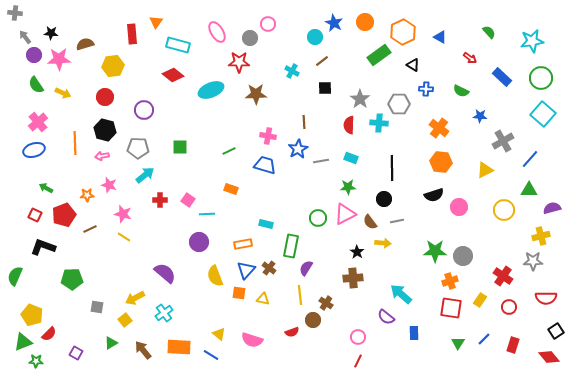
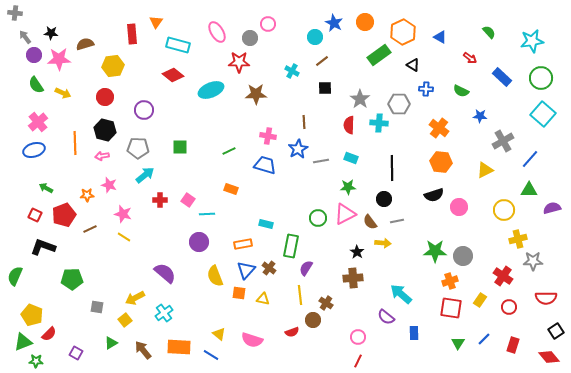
yellow cross at (541, 236): moved 23 px left, 3 px down
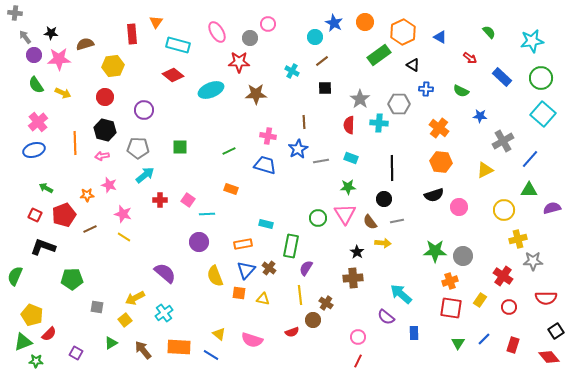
pink triangle at (345, 214): rotated 35 degrees counterclockwise
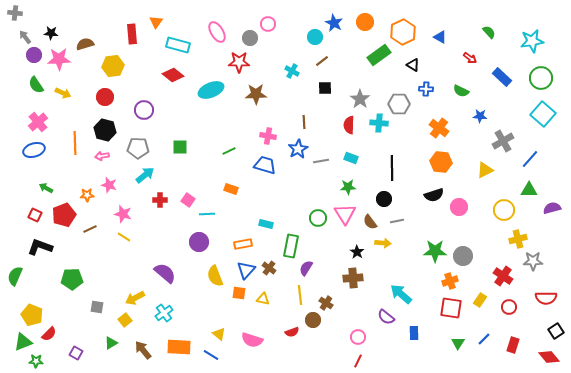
black L-shape at (43, 247): moved 3 px left
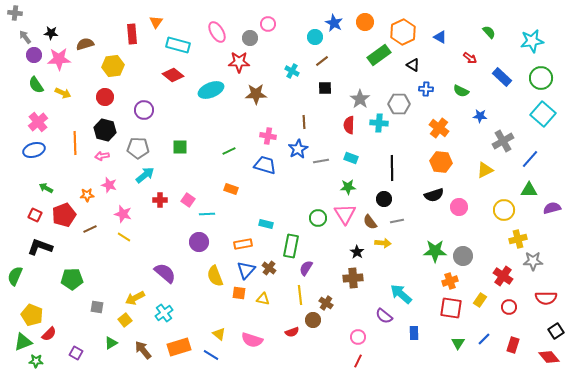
purple semicircle at (386, 317): moved 2 px left, 1 px up
orange rectangle at (179, 347): rotated 20 degrees counterclockwise
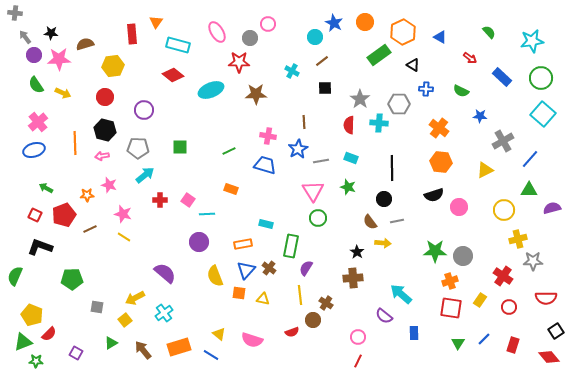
green star at (348, 187): rotated 21 degrees clockwise
pink triangle at (345, 214): moved 32 px left, 23 px up
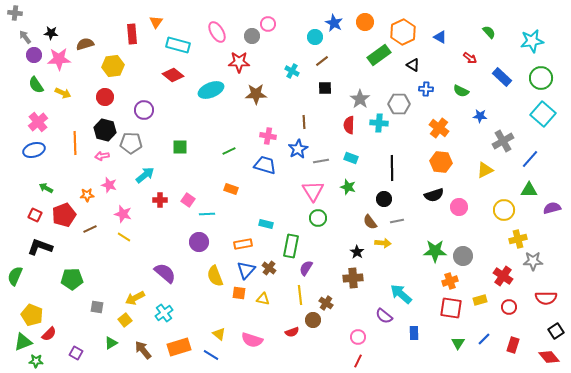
gray circle at (250, 38): moved 2 px right, 2 px up
gray pentagon at (138, 148): moved 7 px left, 5 px up
yellow rectangle at (480, 300): rotated 40 degrees clockwise
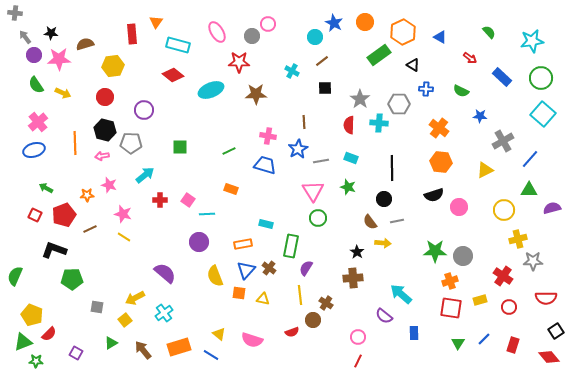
black L-shape at (40, 247): moved 14 px right, 3 px down
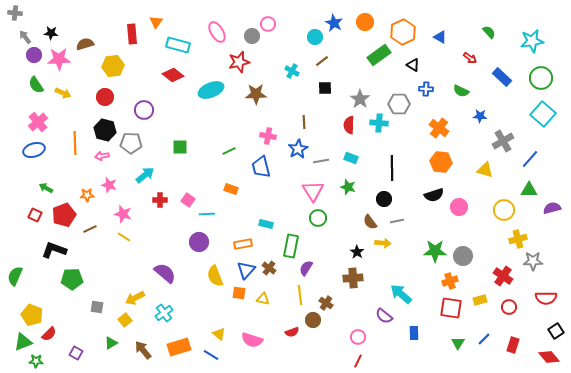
red star at (239, 62): rotated 15 degrees counterclockwise
blue trapezoid at (265, 165): moved 4 px left, 2 px down; rotated 120 degrees counterclockwise
yellow triangle at (485, 170): rotated 42 degrees clockwise
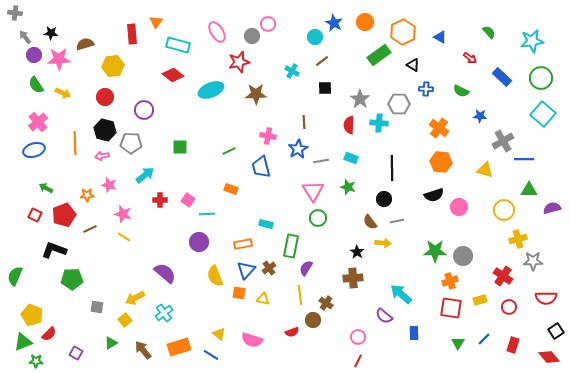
blue line at (530, 159): moved 6 px left; rotated 48 degrees clockwise
brown cross at (269, 268): rotated 16 degrees clockwise
